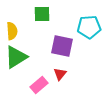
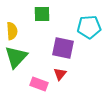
purple square: moved 1 px right, 2 px down
green triangle: rotated 15 degrees counterclockwise
pink rectangle: moved 1 px up; rotated 60 degrees clockwise
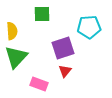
purple square: rotated 30 degrees counterclockwise
red triangle: moved 5 px right, 3 px up
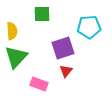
red triangle: moved 1 px right
